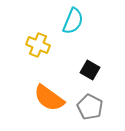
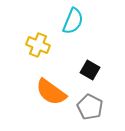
orange semicircle: moved 2 px right, 6 px up
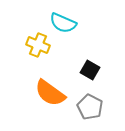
cyan semicircle: moved 10 px left, 2 px down; rotated 92 degrees clockwise
orange semicircle: moved 1 px left, 1 px down
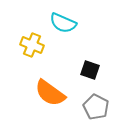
yellow cross: moved 6 px left
black square: rotated 12 degrees counterclockwise
gray pentagon: moved 6 px right
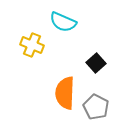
cyan semicircle: moved 1 px up
black square: moved 6 px right, 7 px up; rotated 30 degrees clockwise
orange semicircle: moved 15 px right; rotated 56 degrees clockwise
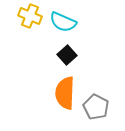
yellow cross: moved 2 px left, 29 px up
black square: moved 29 px left, 8 px up
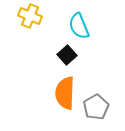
cyan semicircle: moved 16 px right, 4 px down; rotated 44 degrees clockwise
gray pentagon: rotated 15 degrees clockwise
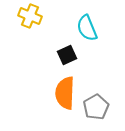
cyan semicircle: moved 8 px right, 2 px down
black square: rotated 18 degrees clockwise
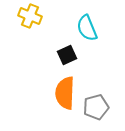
gray pentagon: rotated 15 degrees clockwise
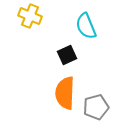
cyan semicircle: moved 1 px left, 2 px up
